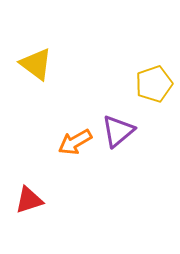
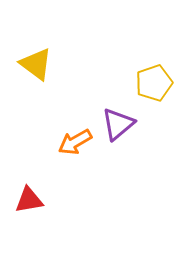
yellow pentagon: moved 1 px up
purple triangle: moved 7 px up
red triangle: rotated 8 degrees clockwise
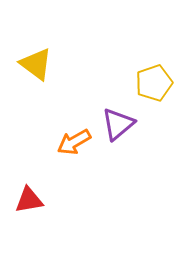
orange arrow: moved 1 px left
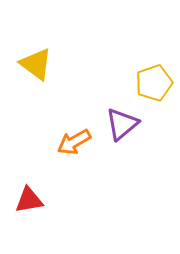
purple triangle: moved 4 px right
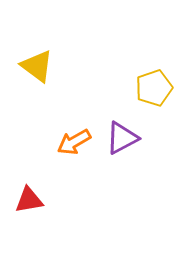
yellow triangle: moved 1 px right, 2 px down
yellow pentagon: moved 5 px down
purple triangle: moved 14 px down; rotated 12 degrees clockwise
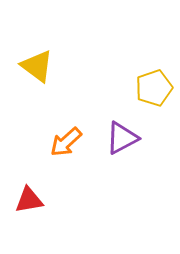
orange arrow: moved 8 px left; rotated 12 degrees counterclockwise
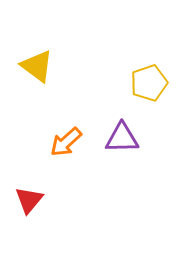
yellow pentagon: moved 5 px left, 5 px up
purple triangle: rotated 27 degrees clockwise
red triangle: rotated 40 degrees counterclockwise
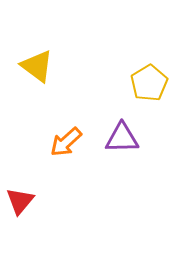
yellow pentagon: rotated 12 degrees counterclockwise
red triangle: moved 9 px left, 1 px down
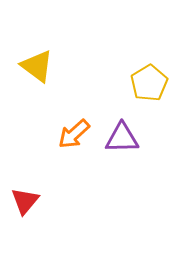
orange arrow: moved 8 px right, 8 px up
red triangle: moved 5 px right
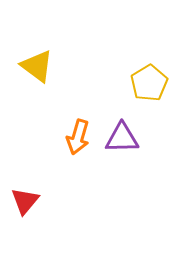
orange arrow: moved 4 px right, 3 px down; rotated 32 degrees counterclockwise
